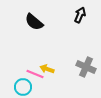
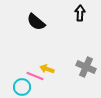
black arrow: moved 2 px up; rotated 21 degrees counterclockwise
black semicircle: moved 2 px right
pink line: moved 2 px down
cyan circle: moved 1 px left
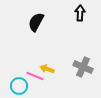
black semicircle: rotated 78 degrees clockwise
gray cross: moved 3 px left
cyan circle: moved 3 px left, 1 px up
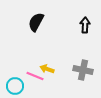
black arrow: moved 5 px right, 12 px down
gray cross: moved 3 px down; rotated 12 degrees counterclockwise
cyan circle: moved 4 px left
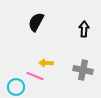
black arrow: moved 1 px left, 4 px down
yellow arrow: moved 1 px left, 6 px up; rotated 16 degrees counterclockwise
cyan circle: moved 1 px right, 1 px down
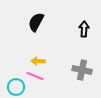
yellow arrow: moved 8 px left, 2 px up
gray cross: moved 1 px left
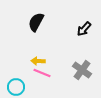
black arrow: rotated 140 degrees counterclockwise
gray cross: rotated 24 degrees clockwise
pink line: moved 7 px right, 3 px up
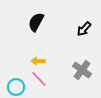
pink line: moved 3 px left, 6 px down; rotated 24 degrees clockwise
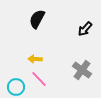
black semicircle: moved 1 px right, 3 px up
black arrow: moved 1 px right
yellow arrow: moved 3 px left, 2 px up
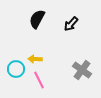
black arrow: moved 14 px left, 5 px up
pink line: moved 1 px down; rotated 18 degrees clockwise
cyan circle: moved 18 px up
